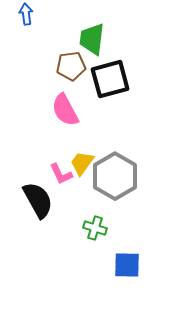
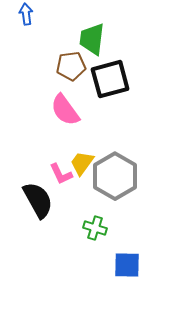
pink semicircle: rotated 8 degrees counterclockwise
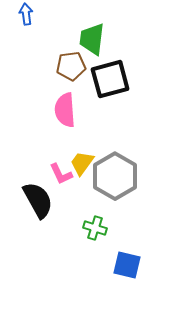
pink semicircle: rotated 32 degrees clockwise
blue square: rotated 12 degrees clockwise
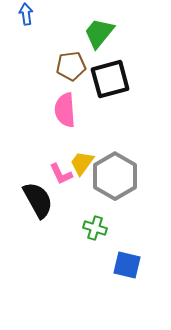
green trapezoid: moved 7 px right, 6 px up; rotated 32 degrees clockwise
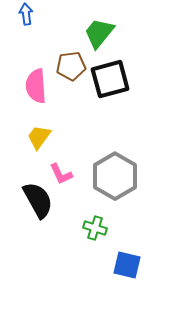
pink semicircle: moved 29 px left, 24 px up
yellow trapezoid: moved 43 px left, 26 px up
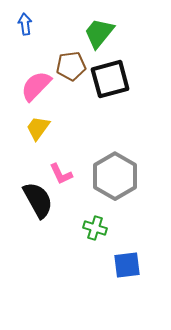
blue arrow: moved 1 px left, 10 px down
pink semicircle: rotated 48 degrees clockwise
yellow trapezoid: moved 1 px left, 9 px up
blue square: rotated 20 degrees counterclockwise
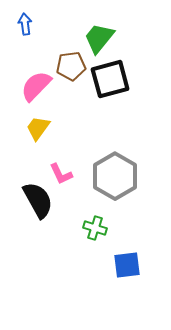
green trapezoid: moved 5 px down
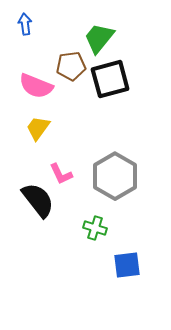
pink semicircle: rotated 112 degrees counterclockwise
black semicircle: rotated 9 degrees counterclockwise
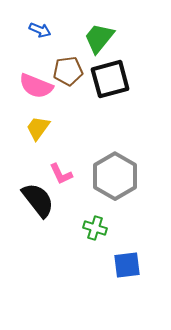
blue arrow: moved 15 px right, 6 px down; rotated 120 degrees clockwise
brown pentagon: moved 3 px left, 5 px down
